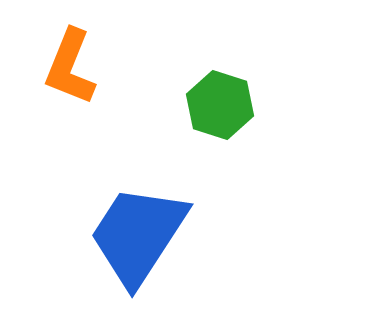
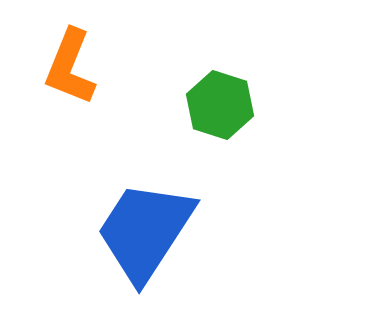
blue trapezoid: moved 7 px right, 4 px up
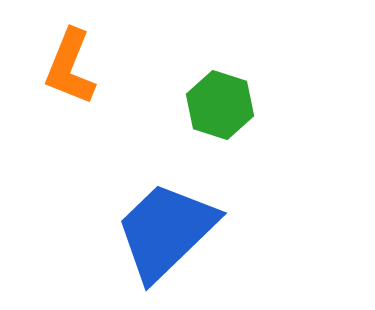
blue trapezoid: moved 21 px right; rotated 13 degrees clockwise
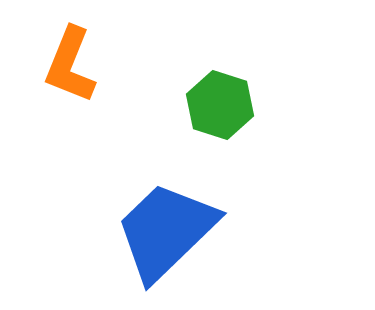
orange L-shape: moved 2 px up
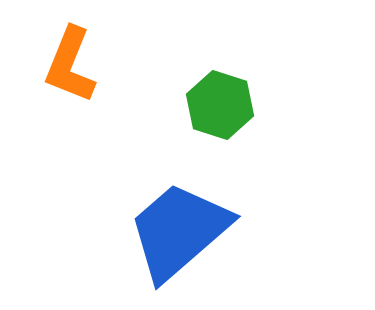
blue trapezoid: moved 13 px right; rotated 3 degrees clockwise
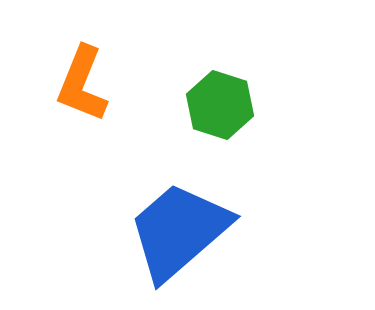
orange L-shape: moved 12 px right, 19 px down
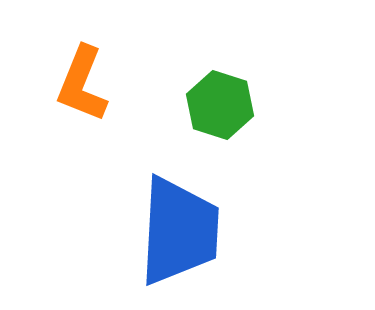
blue trapezoid: rotated 134 degrees clockwise
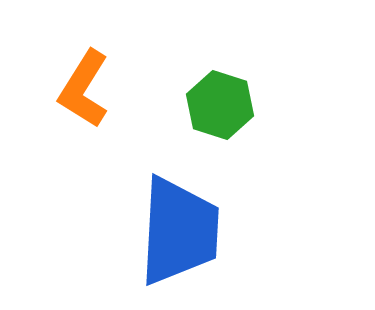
orange L-shape: moved 2 px right, 5 px down; rotated 10 degrees clockwise
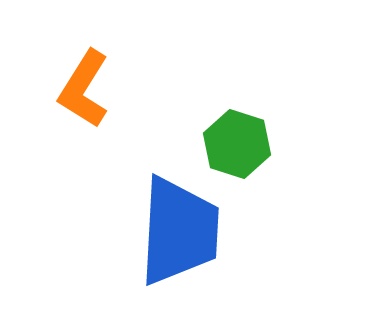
green hexagon: moved 17 px right, 39 px down
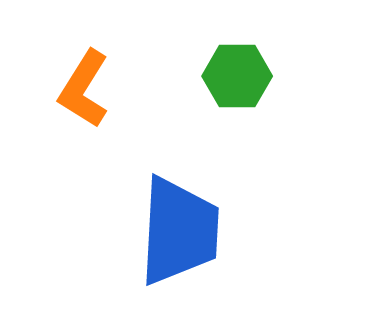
green hexagon: moved 68 px up; rotated 18 degrees counterclockwise
